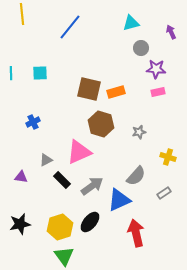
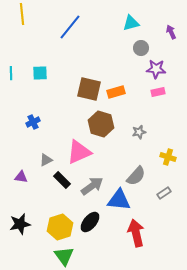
blue triangle: rotated 30 degrees clockwise
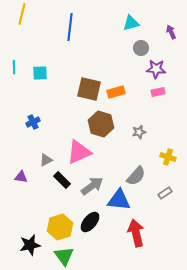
yellow line: rotated 20 degrees clockwise
blue line: rotated 32 degrees counterclockwise
cyan line: moved 3 px right, 6 px up
gray rectangle: moved 1 px right
black star: moved 10 px right, 21 px down
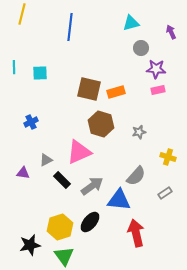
pink rectangle: moved 2 px up
blue cross: moved 2 px left
purple triangle: moved 2 px right, 4 px up
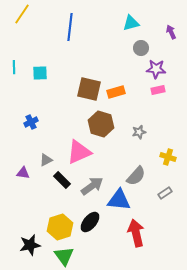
yellow line: rotated 20 degrees clockwise
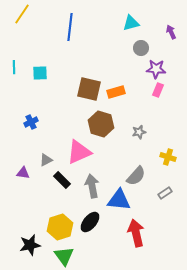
pink rectangle: rotated 56 degrees counterclockwise
gray arrow: rotated 65 degrees counterclockwise
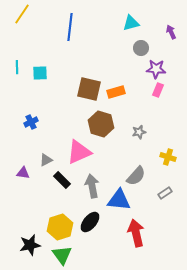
cyan line: moved 3 px right
green triangle: moved 2 px left, 1 px up
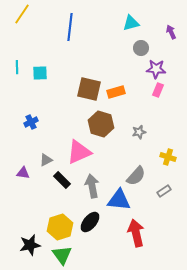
gray rectangle: moved 1 px left, 2 px up
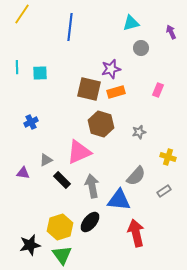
purple star: moved 45 px left; rotated 18 degrees counterclockwise
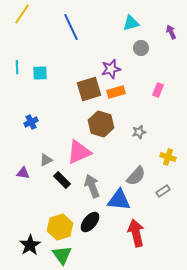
blue line: moved 1 px right; rotated 32 degrees counterclockwise
brown square: rotated 30 degrees counterclockwise
gray arrow: rotated 10 degrees counterclockwise
gray rectangle: moved 1 px left
black star: rotated 20 degrees counterclockwise
